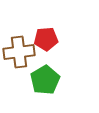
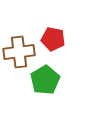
red pentagon: moved 7 px right; rotated 15 degrees clockwise
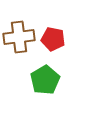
brown cross: moved 15 px up
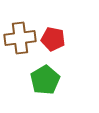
brown cross: moved 1 px right, 1 px down
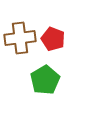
red pentagon: rotated 10 degrees clockwise
